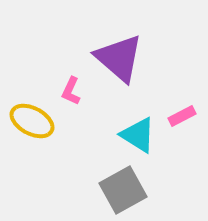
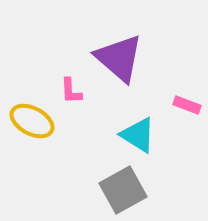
pink L-shape: rotated 28 degrees counterclockwise
pink rectangle: moved 5 px right, 11 px up; rotated 48 degrees clockwise
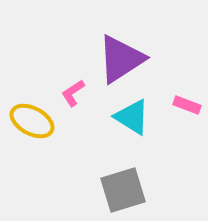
purple triangle: moved 2 px right, 1 px down; rotated 46 degrees clockwise
pink L-shape: moved 2 px right, 2 px down; rotated 60 degrees clockwise
cyan triangle: moved 6 px left, 18 px up
gray square: rotated 12 degrees clockwise
